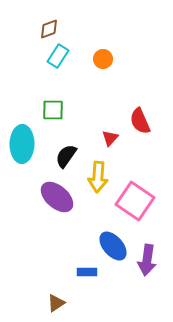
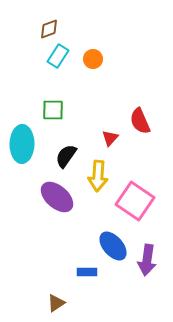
orange circle: moved 10 px left
yellow arrow: moved 1 px up
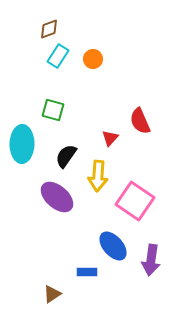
green square: rotated 15 degrees clockwise
purple arrow: moved 4 px right
brown triangle: moved 4 px left, 9 px up
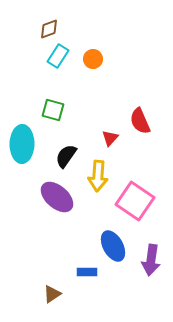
blue ellipse: rotated 12 degrees clockwise
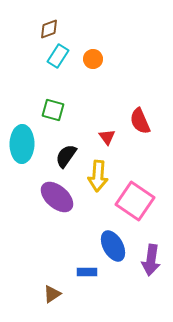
red triangle: moved 3 px left, 1 px up; rotated 18 degrees counterclockwise
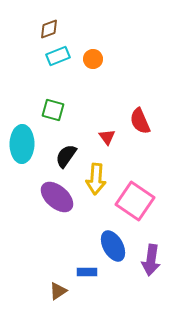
cyan rectangle: rotated 35 degrees clockwise
yellow arrow: moved 2 px left, 3 px down
brown triangle: moved 6 px right, 3 px up
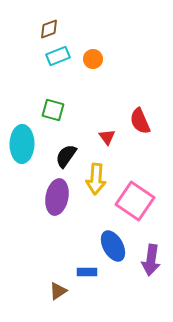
purple ellipse: rotated 60 degrees clockwise
